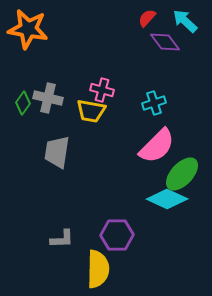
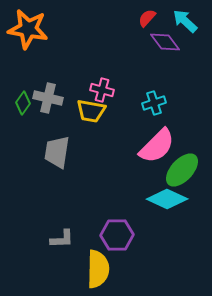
green ellipse: moved 4 px up
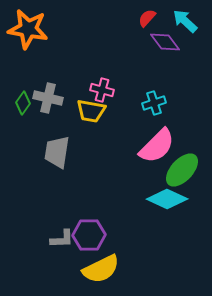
purple hexagon: moved 28 px left
yellow semicircle: moved 3 px right; rotated 63 degrees clockwise
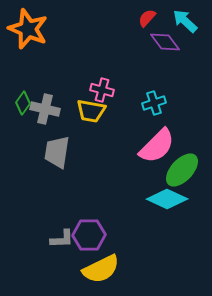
orange star: rotated 12 degrees clockwise
gray cross: moved 3 px left, 11 px down
